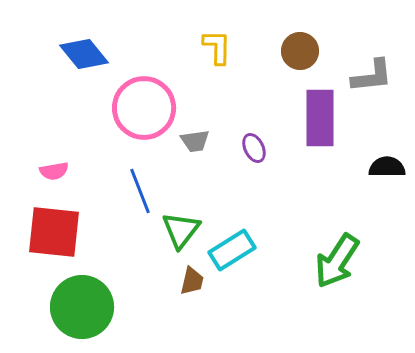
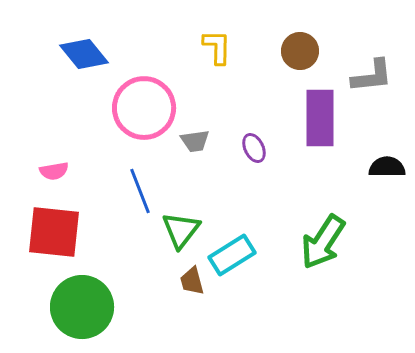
cyan rectangle: moved 5 px down
green arrow: moved 14 px left, 19 px up
brown trapezoid: rotated 152 degrees clockwise
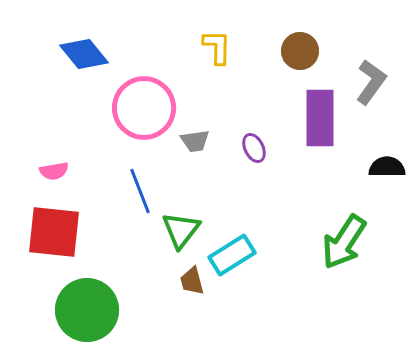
gray L-shape: moved 1 px left, 6 px down; rotated 48 degrees counterclockwise
green arrow: moved 21 px right
green circle: moved 5 px right, 3 px down
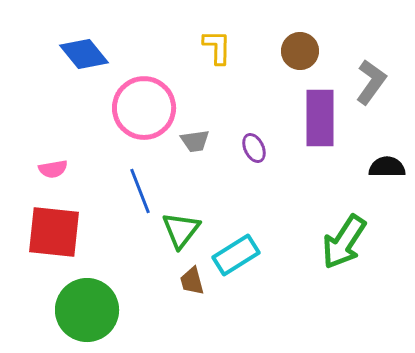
pink semicircle: moved 1 px left, 2 px up
cyan rectangle: moved 4 px right
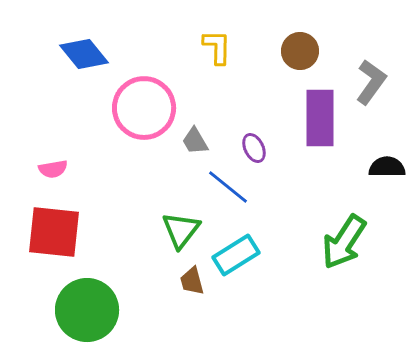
gray trapezoid: rotated 68 degrees clockwise
blue line: moved 88 px right, 4 px up; rotated 30 degrees counterclockwise
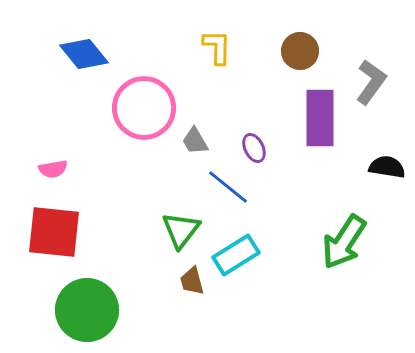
black semicircle: rotated 9 degrees clockwise
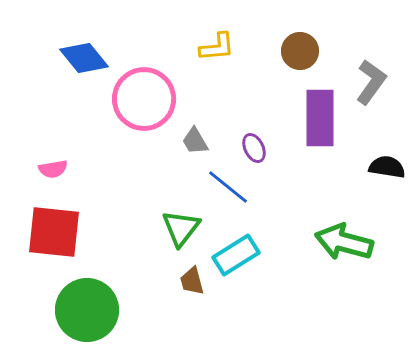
yellow L-shape: rotated 84 degrees clockwise
blue diamond: moved 4 px down
pink circle: moved 9 px up
green triangle: moved 2 px up
green arrow: rotated 72 degrees clockwise
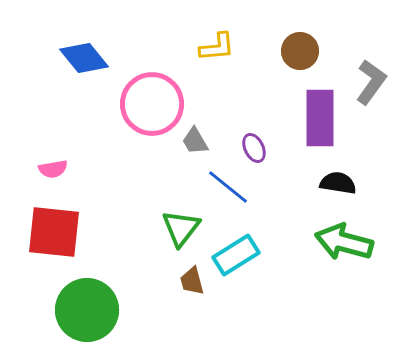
pink circle: moved 8 px right, 5 px down
black semicircle: moved 49 px left, 16 px down
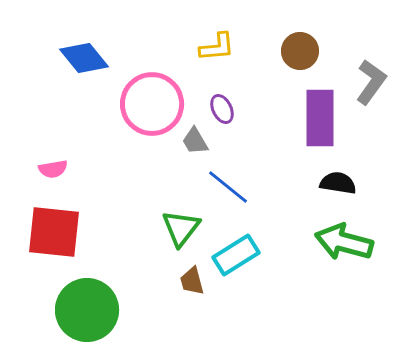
purple ellipse: moved 32 px left, 39 px up
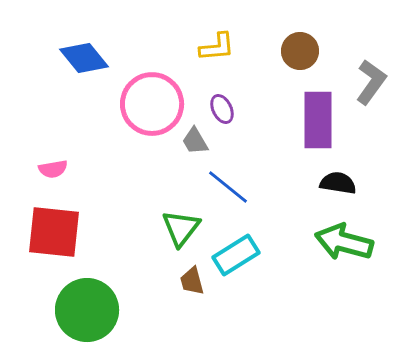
purple rectangle: moved 2 px left, 2 px down
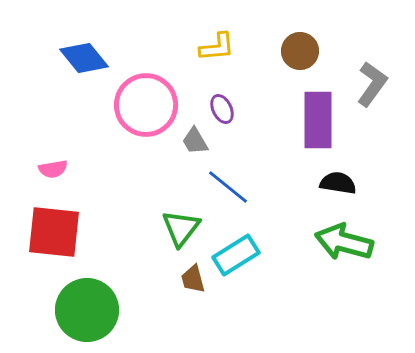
gray L-shape: moved 1 px right, 2 px down
pink circle: moved 6 px left, 1 px down
brown trapezoid: moved 1 px right, 2 px up
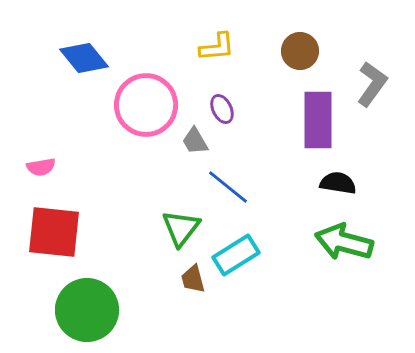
pink semicircle: moved 12 px left, 2 px up
